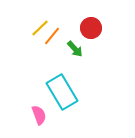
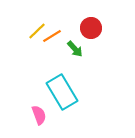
yellow line: moved 3 px left, 3 px down
orange line: rotated 18 degrees clockwise
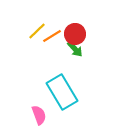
red circle: moved 16 px left, 6 px down
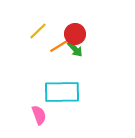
yellow line: moved 1 px right
orange line: moved 7 px right, 10 px down
cyan rectangle: rotated 60 degrees counterclockwise
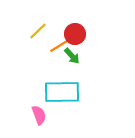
green arrow: moved 3 px left, 7 px down
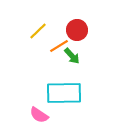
red circle: moved 2 px right, 4 px up
cyan rectangle: moved 2 px right, 1 px down
pink semicircle: rotated 144 degrees clockwise
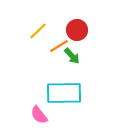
pink semicircle: rotated 18 degrees clockwise
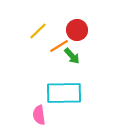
pink semicircle: rotated 30 degrees clockwise
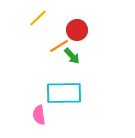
yellow line: moved 13 px up
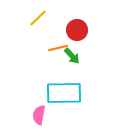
orange line: moved 1 px left, 2 px down; rotated 18 degrees clockwise
pink semicircle: rotated 18 degrees clockwise
